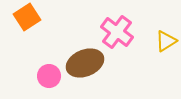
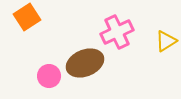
pink cross: rotated 28 degrees clockwise
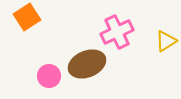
brown ellipse: moved 2 px right, 1 px down
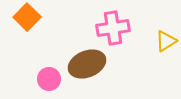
orange square: rotated 12 degrees counterclockwise
pink cross: moved 4 px left, 4 px up; rotated 16 degrees clockwise
pink circle: moved 3 px down
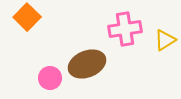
pink cross: moved 12 px right, 1 px down
yellow triangle: moved 1 px left, 1 px up
pink circle: moved 1 px right, 1 px up
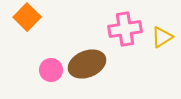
yellow triangle: moved 3 px left, 3 px up
pink circle: moved 1 px right, 8 px up
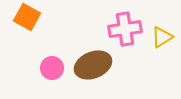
orange square: rotated 16 degrees counterclockwise
brown ellipse: moved 6 px right, 1 px down
pink circle: moved 1 px right, 2 px up
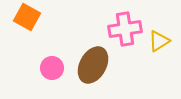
yellow triangle: moved 3 px left, 4 px down
brown ellipse: rotated 39 degrees counterclockwise
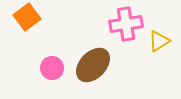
orange square: rotated 24 degrees clockwise
pink cross: moved 1 px right, 5 px up
brown ellipse: rotated 15 degrees clockwise
